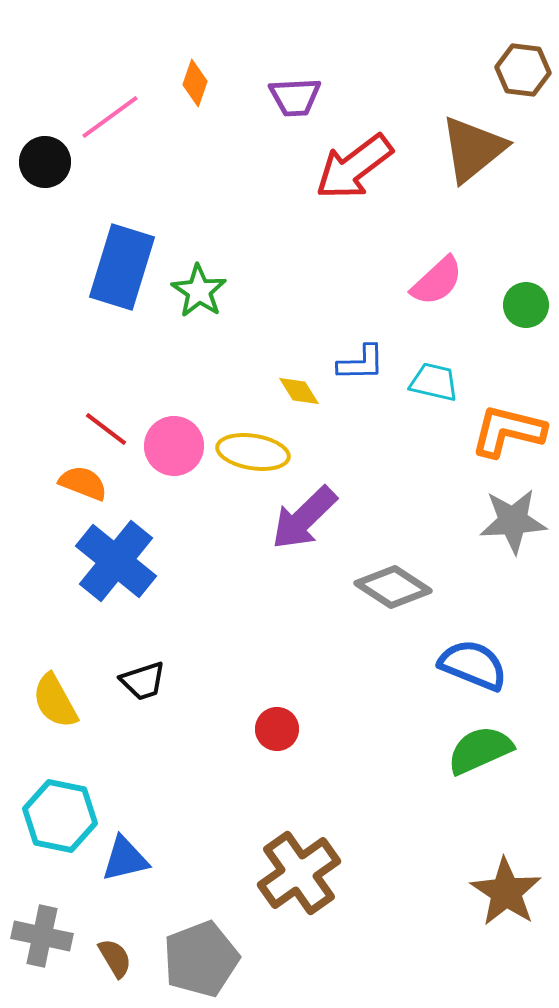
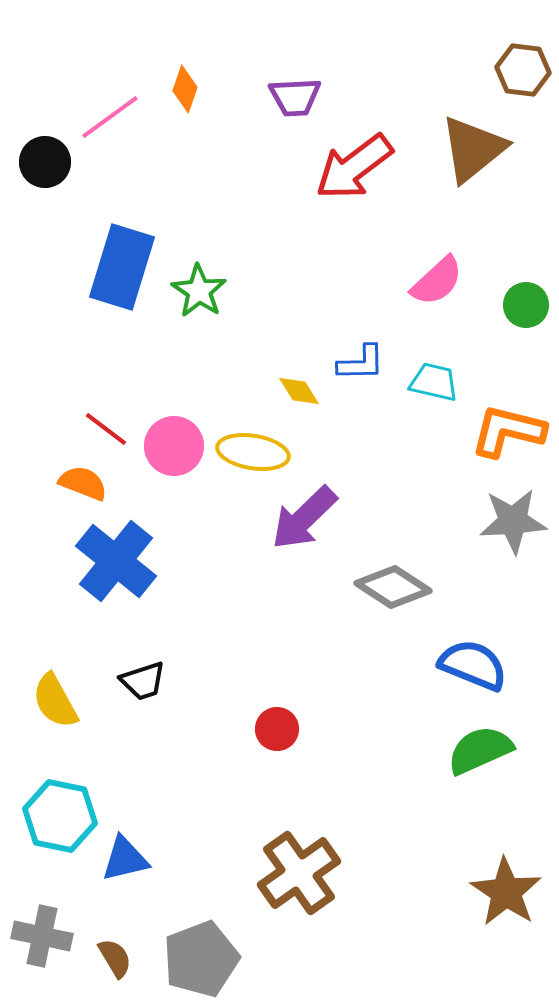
orange diamond: moved 10 px left, 6 px down
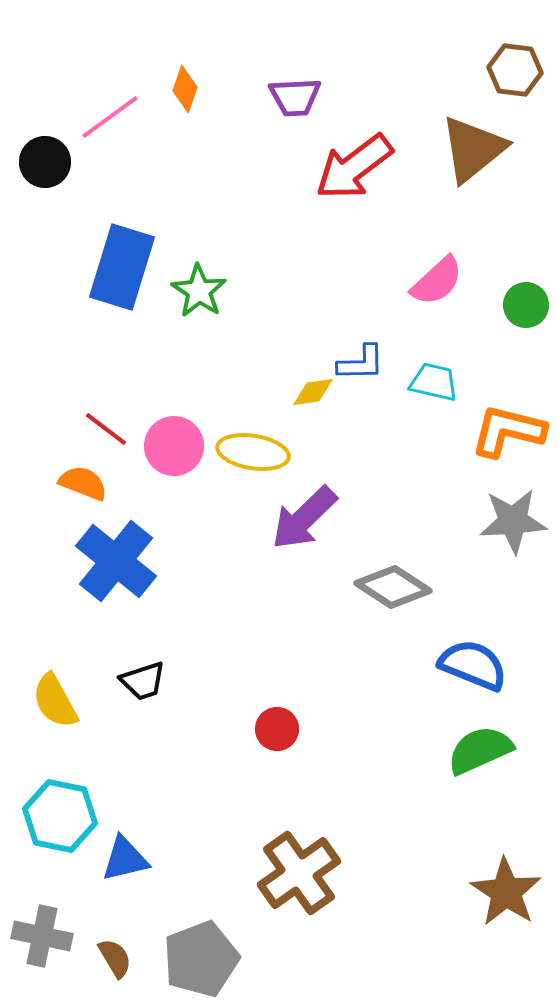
brown hexagon: moved 8 px left
yellow diamond: moved 14 px right, 1 px down; rotated 66 degrees counterclockwise
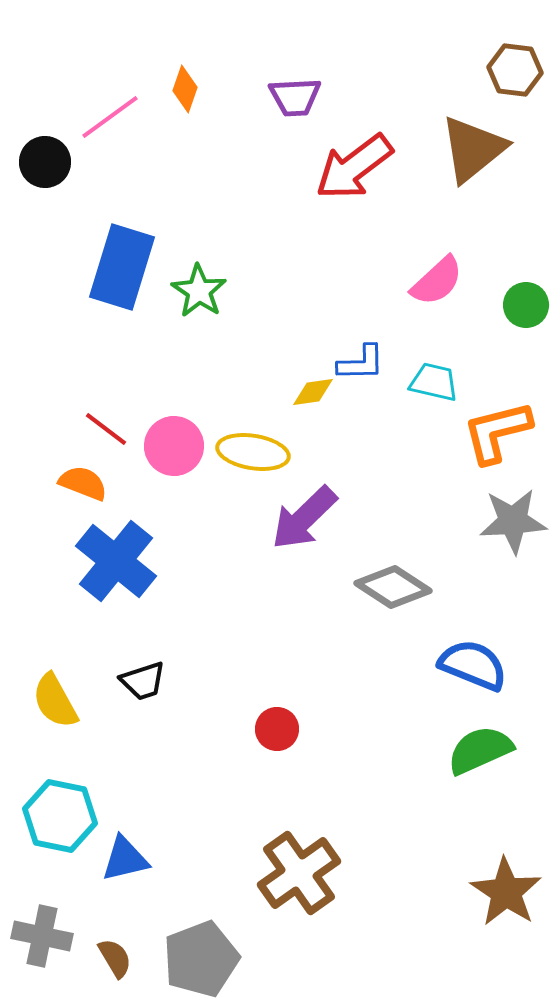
orange L-shape: moved 11 px left, 1 px down; rotated 28 degrees counterclockwise
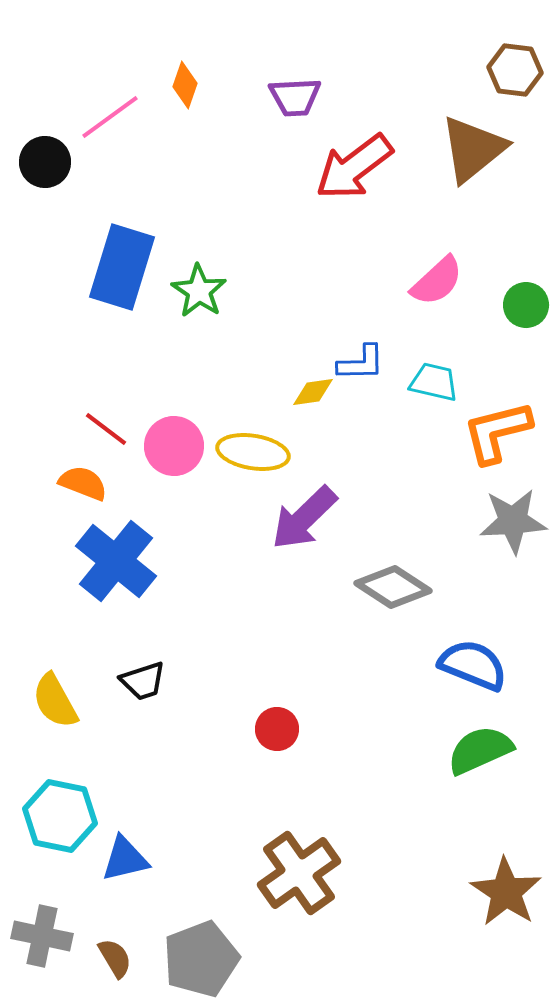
orange diamond: moved 4 px up
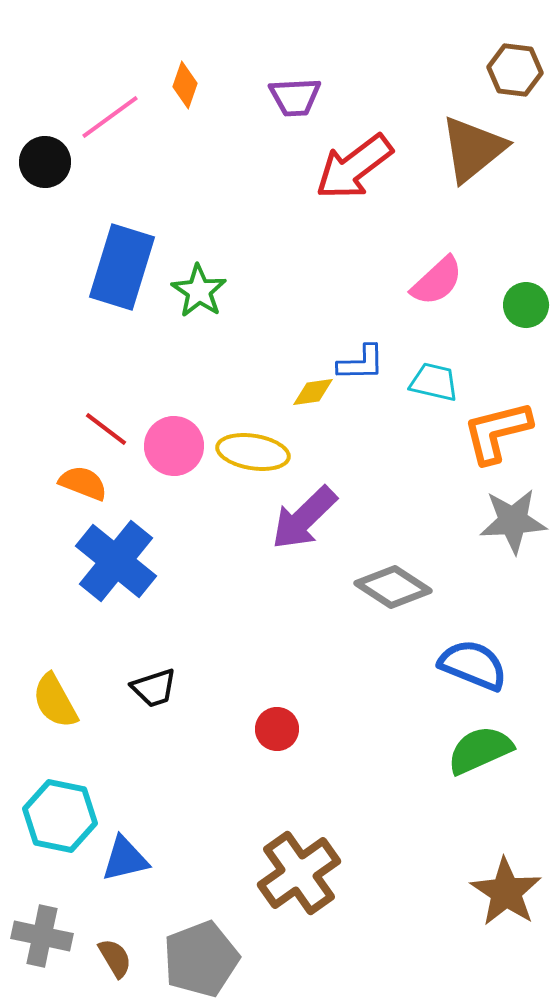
black trapezoid: moved 11 px right, 7 px down
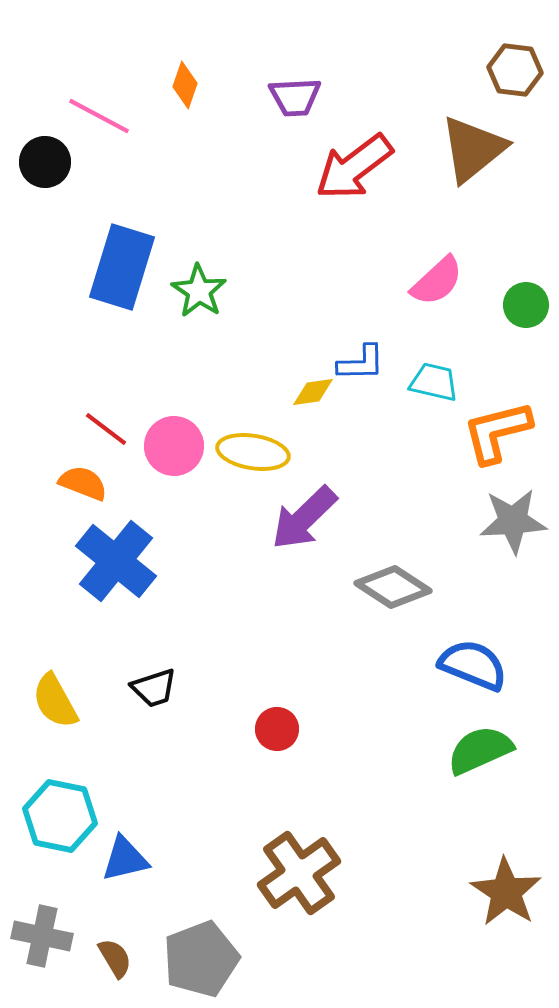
pink line: moved 11 px left, 1 px up; rotated 64 degrees clockwise
